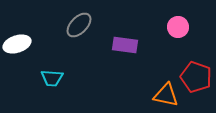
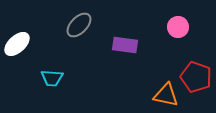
white ellipse: rotated 24 degrees counterclockwise
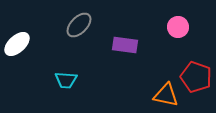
cyan trapezoid: moved 14 px right, 2 px down
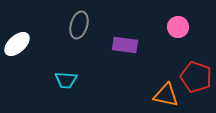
gray ellipse: rotated 28 degrees counterclockwise
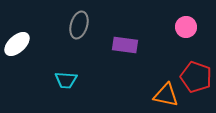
pink circle: moved 8 px right
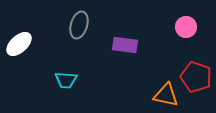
white ellipse: moved 2 px right
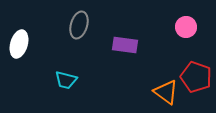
white ellipse: rotated 32 degrees counterclockwise
cyan trapezoid: rotated 10 degrees clockwise
orange triangle: moved 3 px up; rotated 24 degrees clockwise
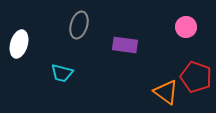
cyan trapezoid: moved 4 px left, 7 px up
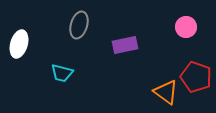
purple rectangle: rotated 20 degrees counterclockwise
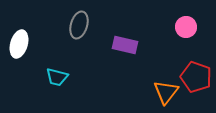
purple rectangle: rotated 25 degrees clockwise
cyan trapezoid: moved 5 px left, 4 px down
orange triangle: rotated 32 degrees clockwise
